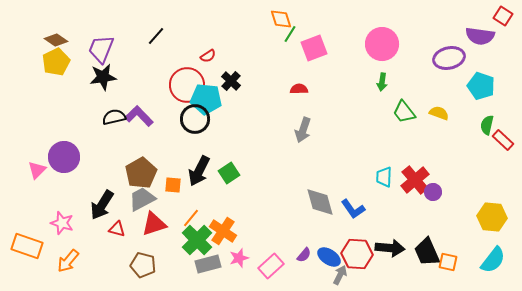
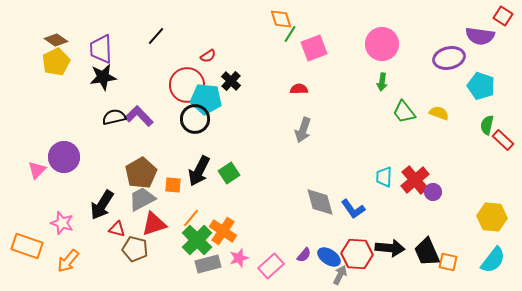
purple trapezoid at (101, 49): rotated 24 degrees counterclockwise
brown pentagon at (143, 265): moved 8 px left, 16 px up
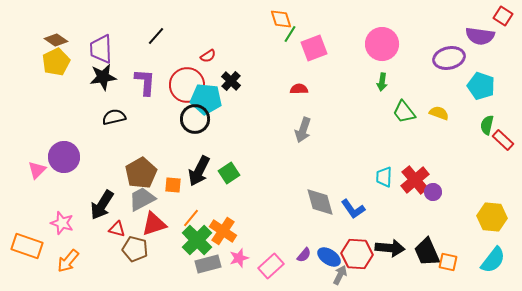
purple L-shape at (139, 116): moved 6 px right, 34 px up; rotated 48 degrees clockwise
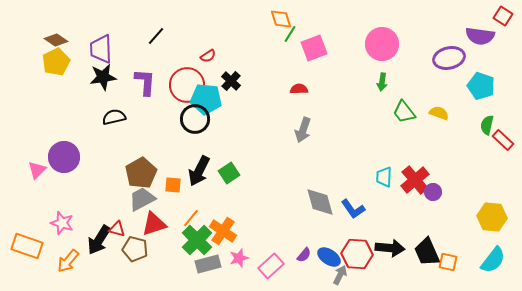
black arrow at (102, 205): moved 3 px left, 35 px down
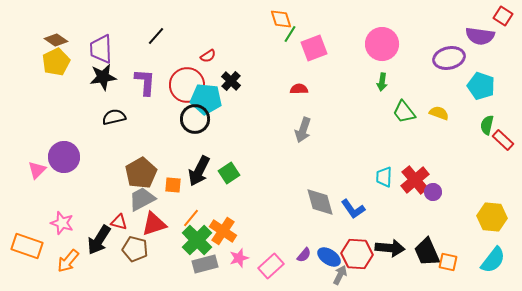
red triangle at (117, 229): moved 2 px right, 7 px up
gray rectangle at (208, 264): moved 3 px left
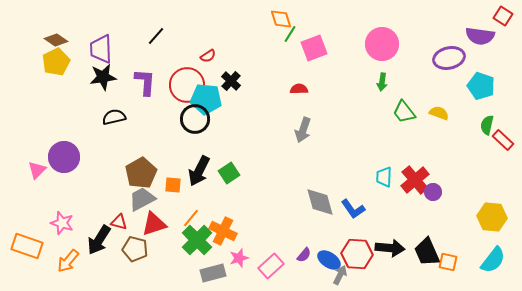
orange cross at (223, 231): rotated 8 degrees counterclockwise
blue ellipse at (329, 257): moved 3 px down
gray rectangle at (205, 264): moved 8 px right, 9 px down
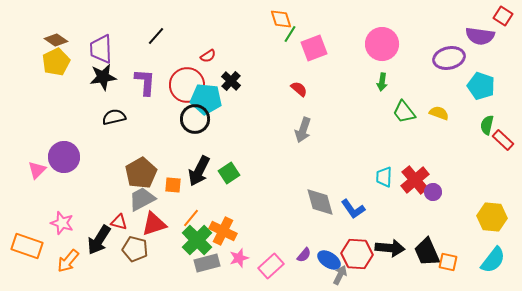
red semicircle at (299, 89): rotated 42 degrees clockwise
gray rectangle at (213, 273): moved 6 px left, 10 px up
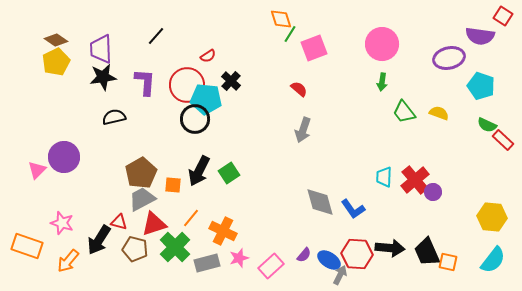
green semicircle at (487, 125): rotated 78 degrees counterclockwise
green cross at (197, 240): moved 22 px left, 7 px down
